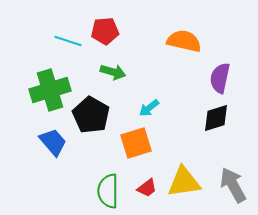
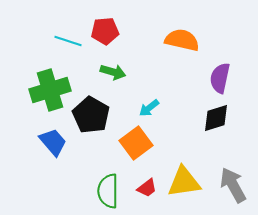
orange semicircle: moved 2 px left, 1 px up
orange square: rotated 20 degrees counterclockwise
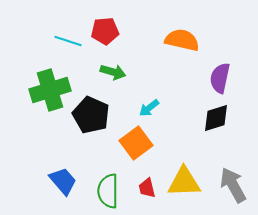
black pentagon: rotated 6 degrees counterclockwise
blue trapezoid: moved 10 px right, 39 px down
yellow triangle: rotated 6 degrees clockwise
red trapezoid: rotated 115 degrees clockwise
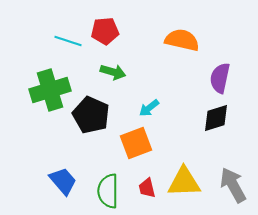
orange square: rotated 16 degrees clockwise
